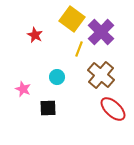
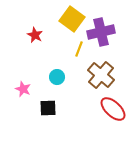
purple cross: rotated 32 degrees clockwise
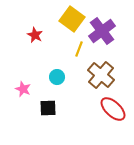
purple cross: moved 1 px right, 1 px up; rotated 24 degrees counterclockwise
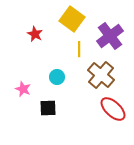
purple cross: moved 8 px right, 5 px down
red star: moved 1 px up
yellow line: rotated 21 degrees counterclockwise
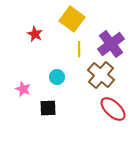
purple cross: moved 1 px right, 8 px down
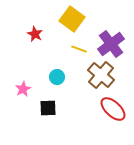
yellow line: rotated 70 degrees counterclockwise
pink star: rotated 21 degrees clockwise
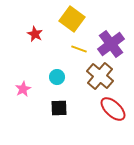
brown cross: moved 1 px left, 1 px down
black square: moved 11 px right
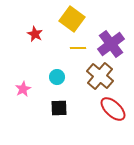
yellow line: moved 1 px left, 1 px up; rotated 21 degrees counterclockwise
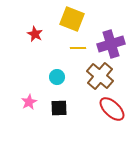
yellow square: rotated 15 degrees counterclockwise
purple cross: rotated 20 degrees clockwise
pink star: moved 6 px right, 13 px down
red ellipse: moved 1 px left
